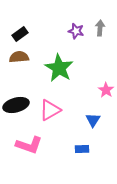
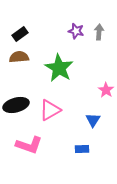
gray arrow: moved 1 px left, 4 px down
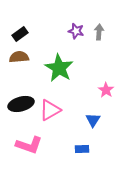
black ellipse: moved 5 px right, 1 px up
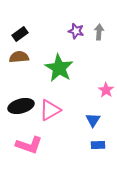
black ellipse: moved 2 px down
blue rectangle: moved 16 px right, 4 px up
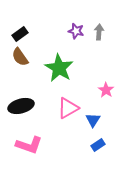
brown semicircle: moved 1 px right; rotated 120 degrees counterclockwise
pink triangle: moved 18 px right, 2 px up
blue rectangle: rotated 32 degrees counterclockwise
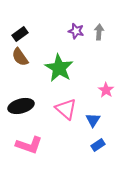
pink triangle: moved 2 px left, 1 px down; rotated 50 degrees counterclockwise
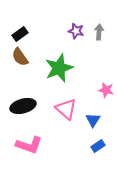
green star: rotated 20 degrees clockwise
pink star: rotated 21 degrees counterclockwise
black ellipse: moved 2 px right
blue rectangle: moved 1 px down
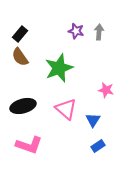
black rectangle: rotated 14 degrees counterclockwise
